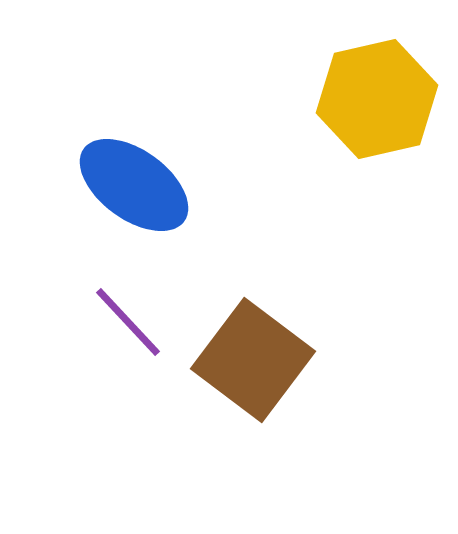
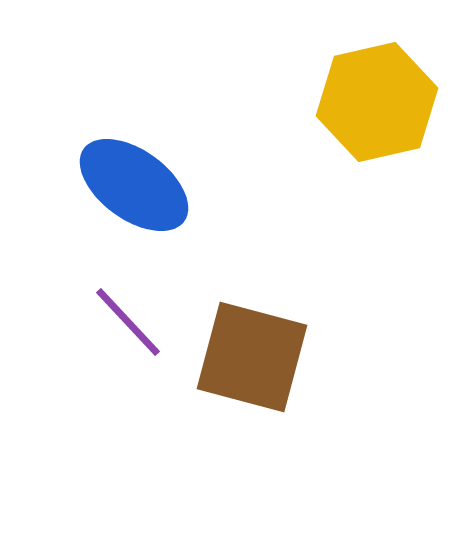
yellow hexagon: moved 3 px down
brown square: moved 1 px left, 3 px up; rotated 22 degrees counterclockwise
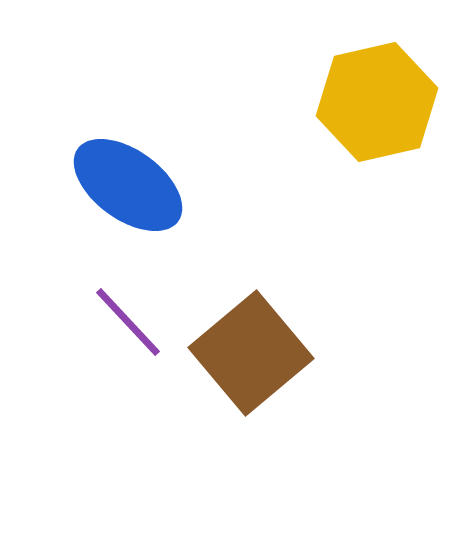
blue ellipse: moved 6 px left
brown square: moved 1 px left, 4 px up; rotated 35 degrees clockwise
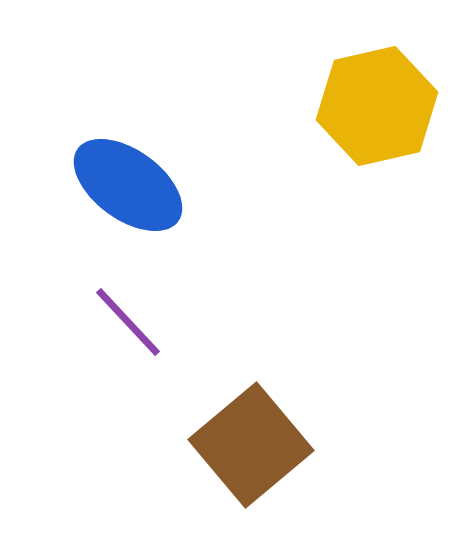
yellow hexagon: moved 4 px down
brown square: moved 92 px down
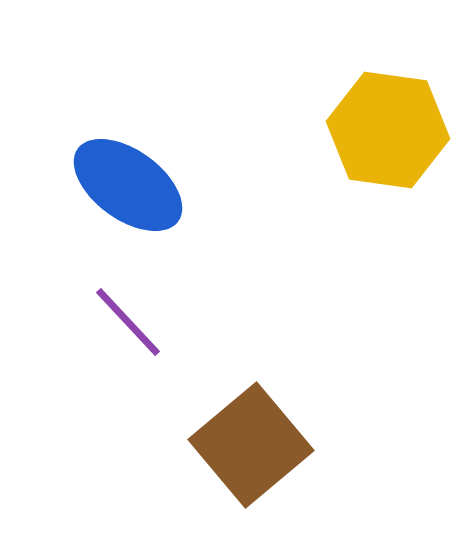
yellow hexagon: moved 11 px right, 24 px down; rotated 21 degrees clockwise
